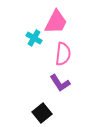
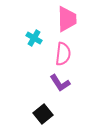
pink trapezoid: moved 11 px right, 3 px up; rotated 28 degrees counterclockwise
black square: moved 1 px right, 1 px down
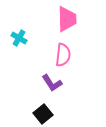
cyan cross: moved 15 px left
pink semicircle: moved 1 px down
purple L-shape: moved 8 px left
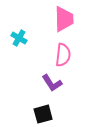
pink trapezoid: moved 3 px left
black square: rotated 24 degrees clockwise
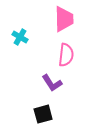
cyan cross: moved 1 px right, 1 px up
pink semicircle: moved 3 px right
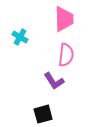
purple L-shape: moved 2 px right, 2 px up
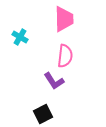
pink semicircle: moved 1 px left, 1 px down
black square: rotated 12 degrees counterclockwise
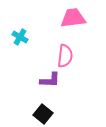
pink trapezoid: moved 9 px right, 1 px up; rotated 96 degrees counterclockwise
purple L-shape: moved 4 px left, 1 px up; rotated 55 degrees counterclockwise
black square: rotated 24 degrees counterclockwise
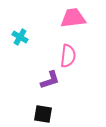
pink semicircle: moved 3 px right
purple L-shape: rotated 20 degrees counterclockwise
black square: rotated 30 degrees counterclockwise
